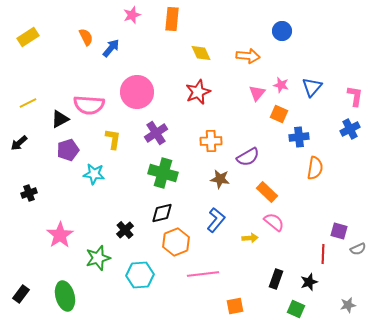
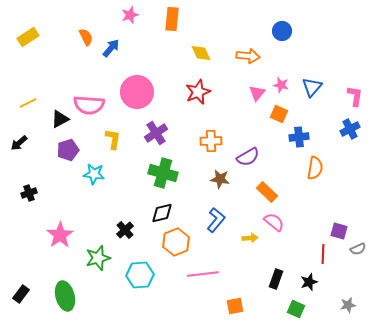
pink star at (132, 15): moved 2 px left
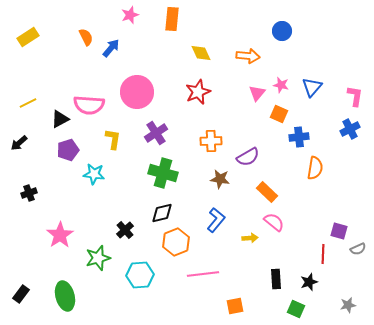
black rectangle at (276, 279): rotated 24 degrees counterclockwise
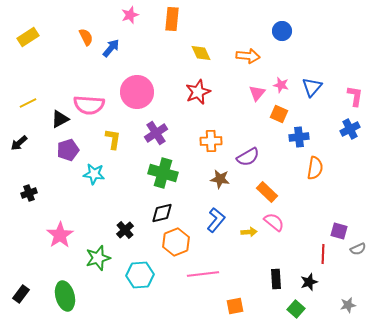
yellow arrow at (250, 238): moved 1 px left, 6 px up
green square at (296, 309): rotated 18 degrees clockwise
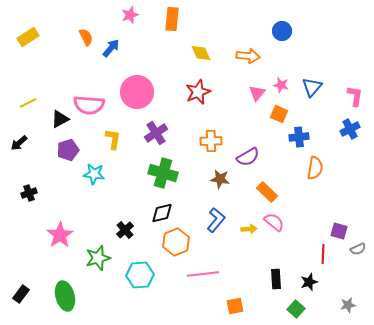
yellow arrow at (249, 232): moved 3 px up
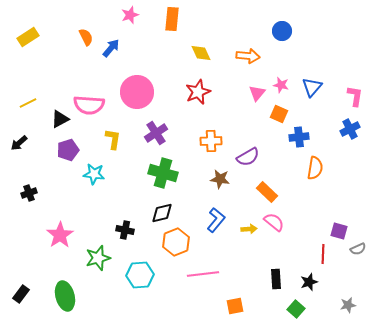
black cross at (125, 230): rotated 36 degrees counterclockwise
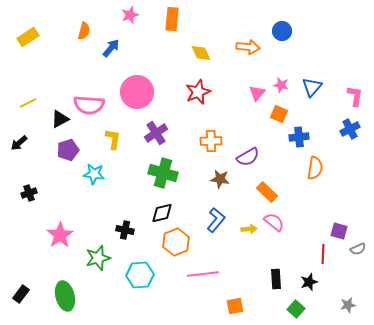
orange semicircle at (86, 37): moved 2 px left, 6 px up; rotated 42 degrees clockwise
orange arrow at (248, 56): moved 9 px up
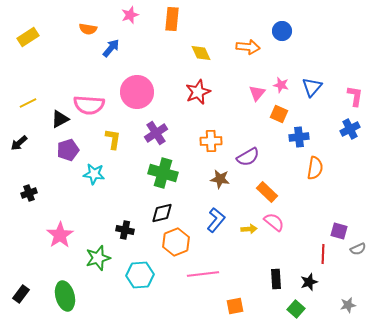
orange semicircle at (84, 31): moved 4 px right, 2 px up; rotated 84 degrees clockwise
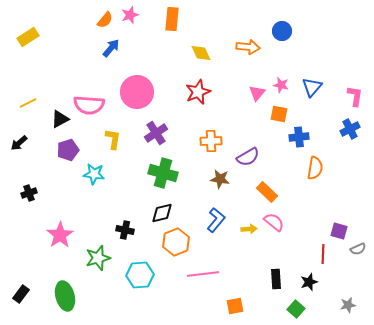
orange semicircle at (88, 29): moved 17 px right, 9 px up; rotated 60 degrees counterclockwise
orange square at (279, 114): rotated 12 degrees counterclockwise
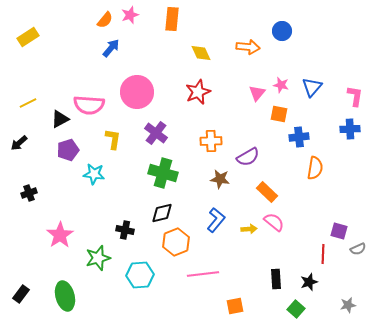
blue cross at (350, 129): rotated 24 degrees clockwise
purple cross at (156, 133): rotated 20 degrees counterclockwise
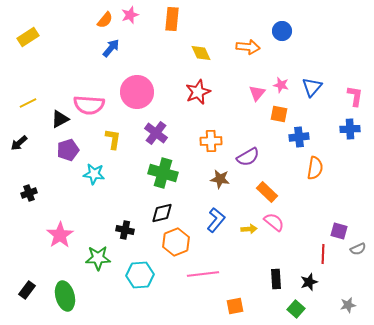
green star at (98, 258): rotated 15 degrees clockwise
black rectangle at (21, 294): moved 6 px right, 4 px up
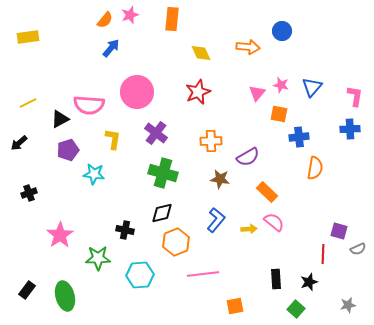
yellow rectangle at (28, 37): rotated 25 degrees clockwise
